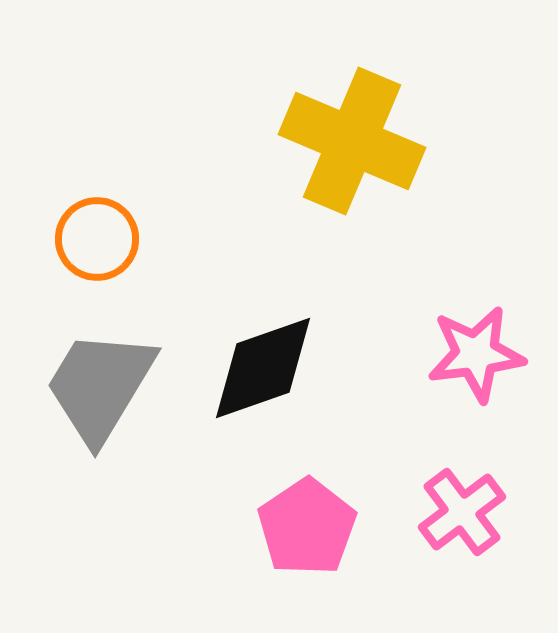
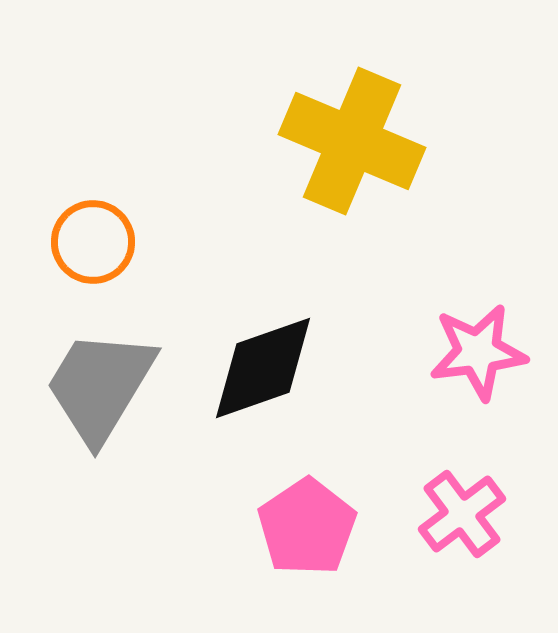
orange circle: moved 4 px left, 3 px down
pink star: moved 2 px right, 2 px up
pink cross: moved 2 px down
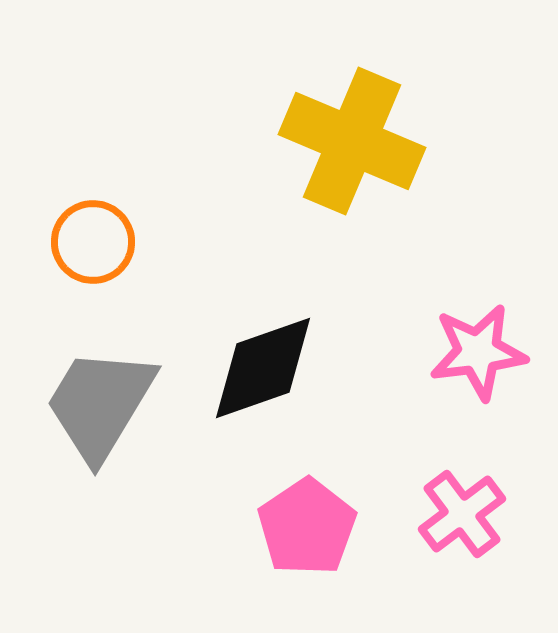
gray trapezoid: moved 18 px down
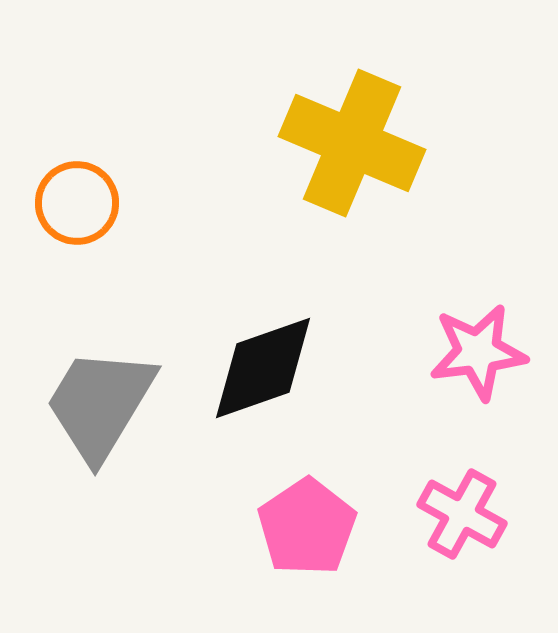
yellow cross: moved 2 px down
orange circle: moved 16 px left, 39 px up
pink cross: rotated 24 degrees counterclockwise
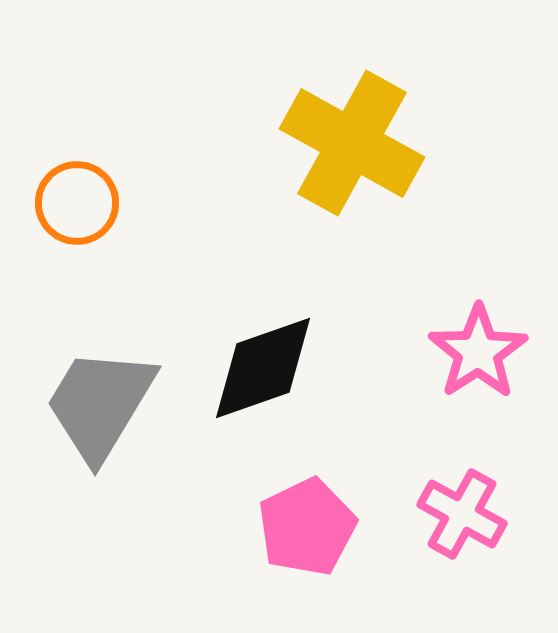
yellow cross: rotated 6 degrees clockwise
pink star: rotated 26 degrees counterclockwise
pink pentagon: rotated 8 degrees clockwise
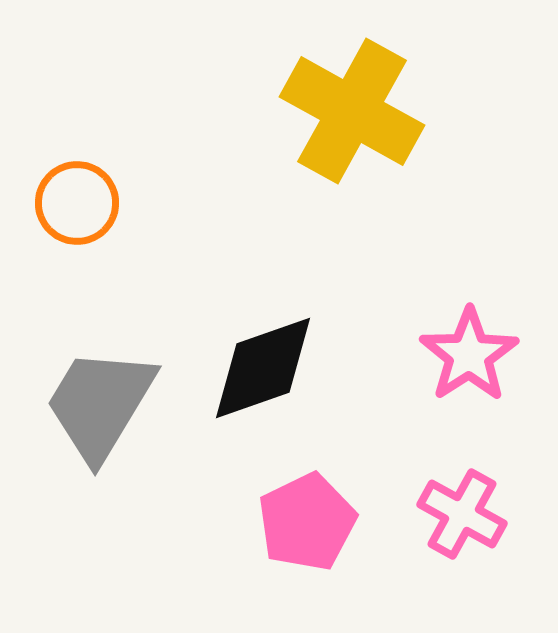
yellow cross: moved 32 px up
pink star: moved 9 px left, 3 px down
pink pentagon: moved 5 px up
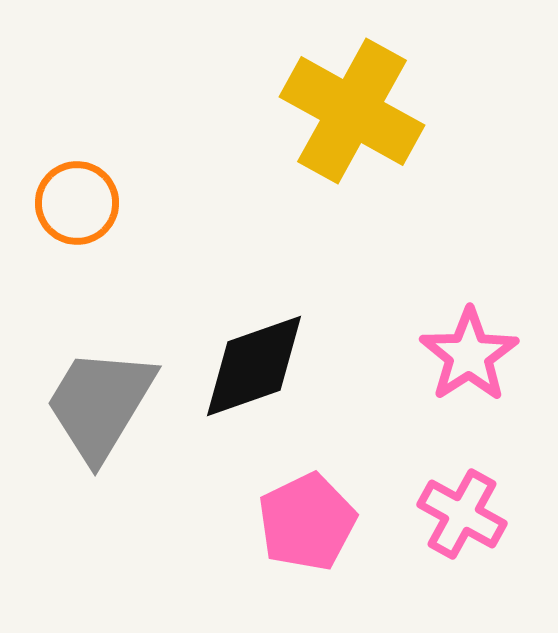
black diamond: moved 9 px left, 2 px up
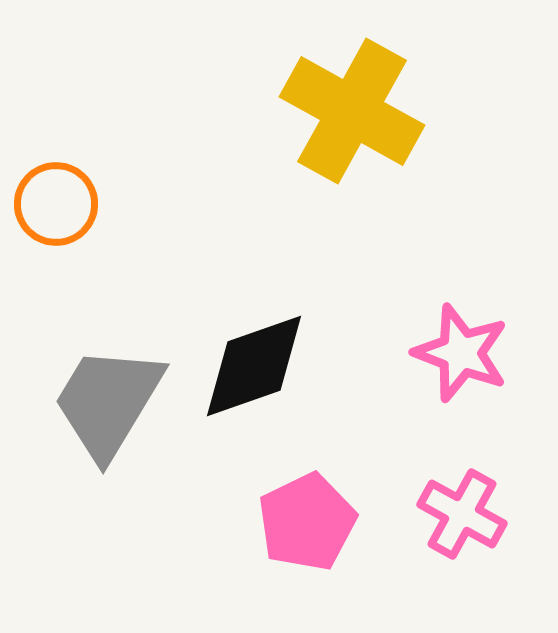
orange circle: moved 21 px left, 1 px down
pink star: moved 8 px left, 2 px up; rotated 18 degrees counterclockwise
gray trapezoid: moved 8 px right, 2 px up
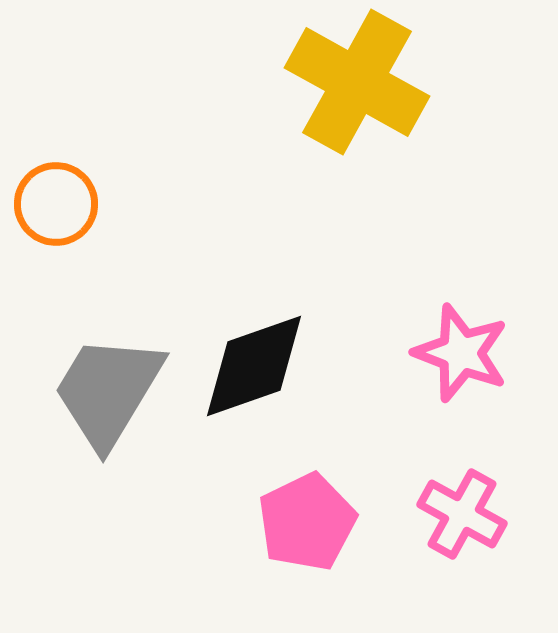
yellow cross: moved 5 px right, 29 px up
gray trapezoid: moved 11 px up
